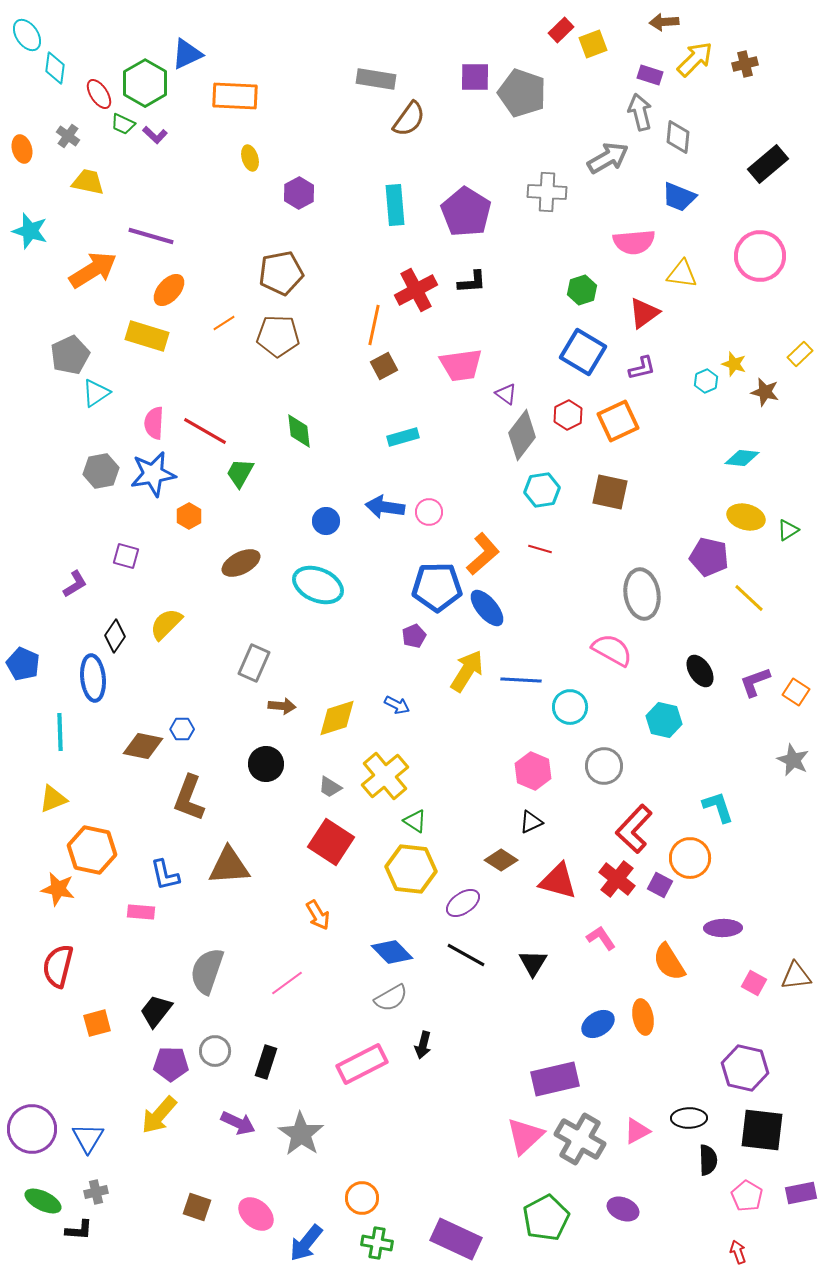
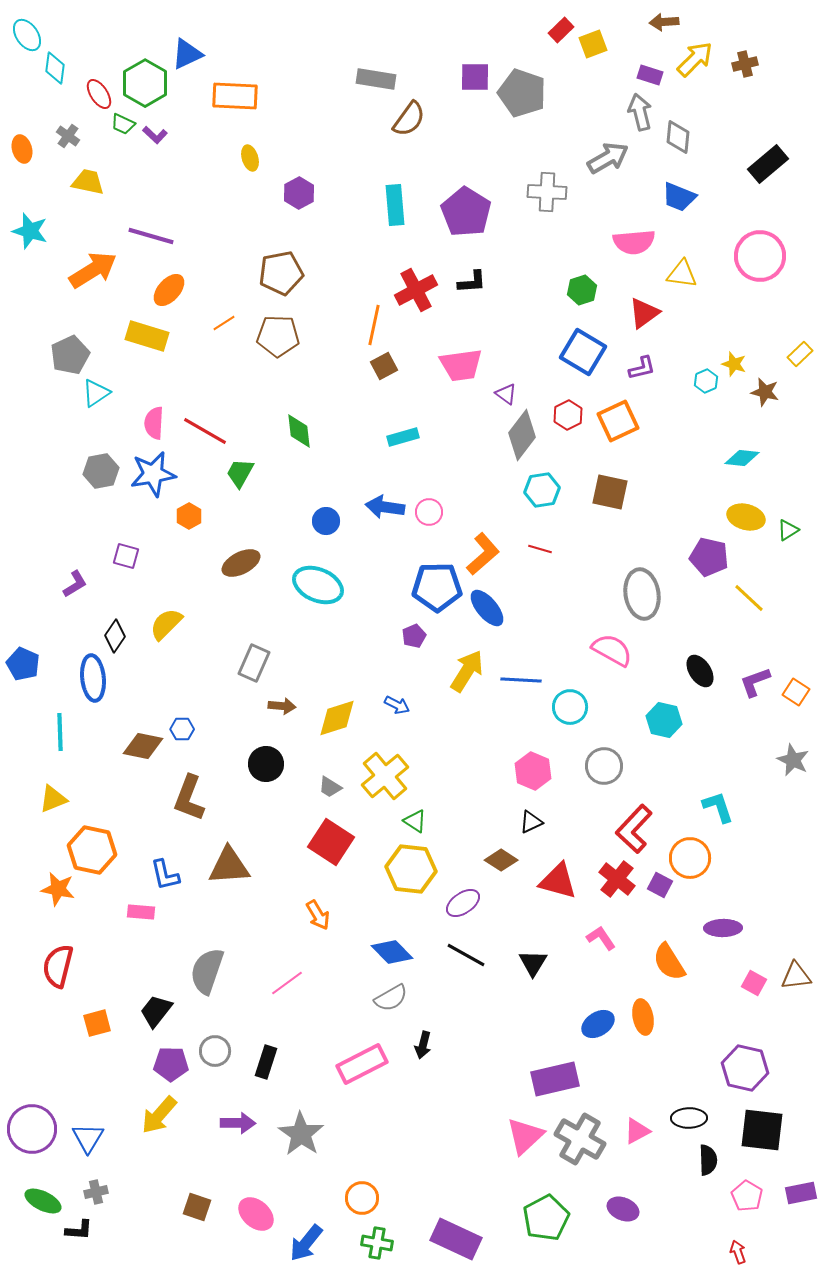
purple arrow at (238, 1123): rotated 24 degrees counterclockwise
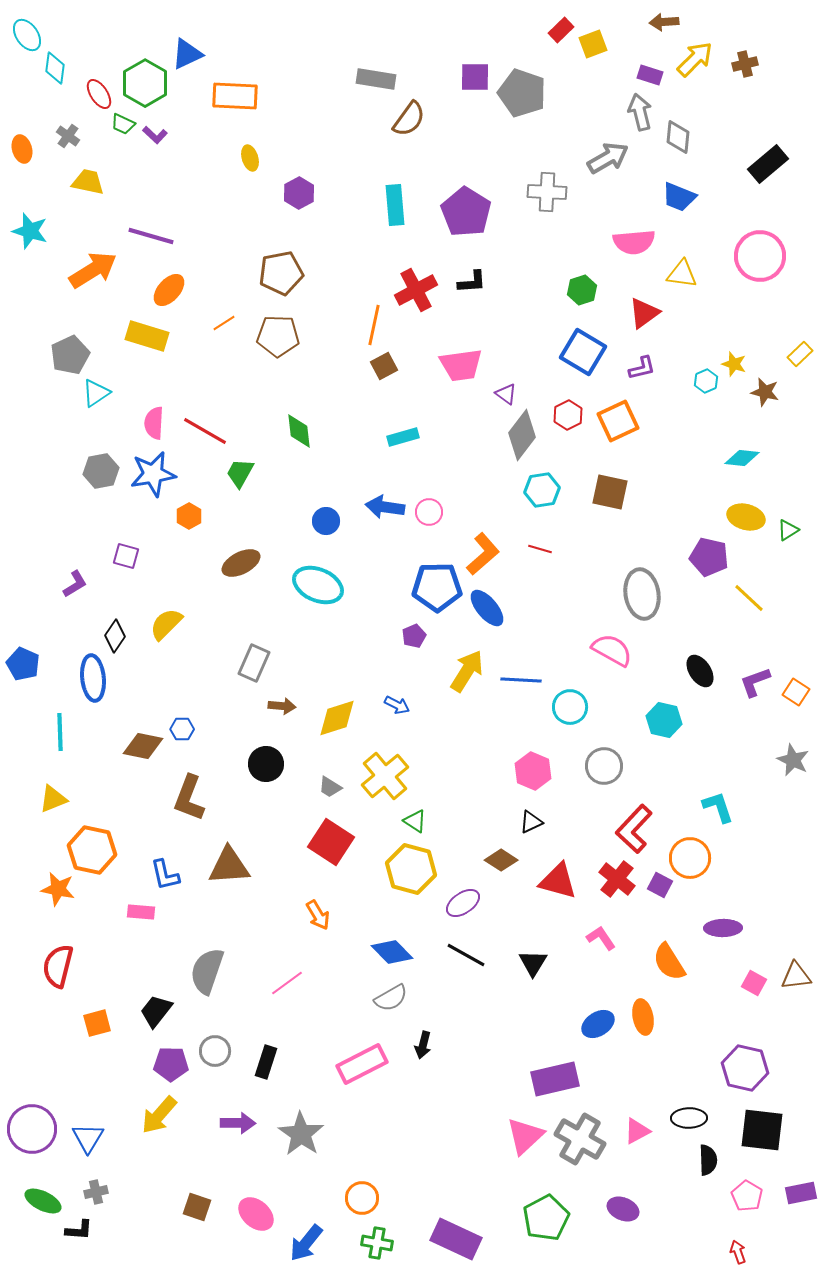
yellow hexagon at (411, 869): rotated 9 degrees clockwise
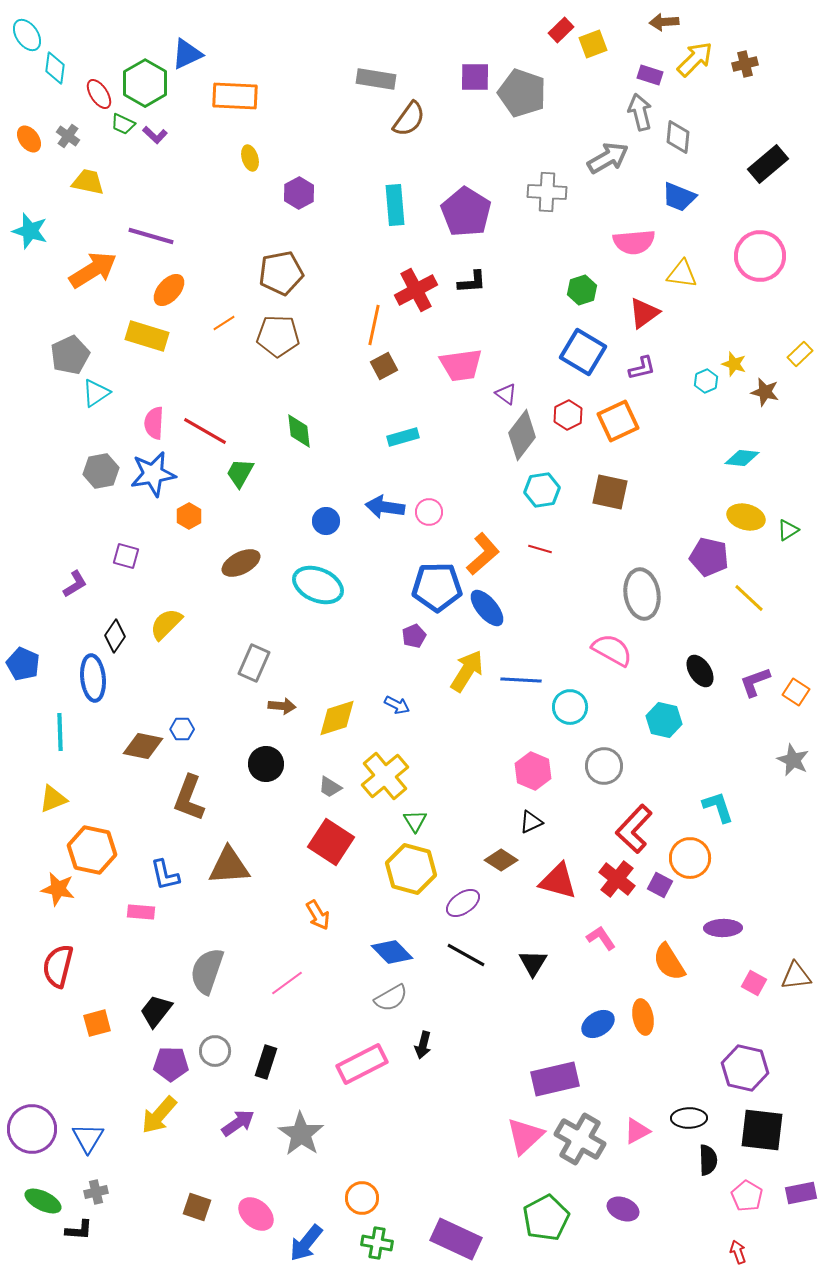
orange ellipse at (22, 149): moved 7 px right, 10 px up; rotated 20 degrees counterclockwise
green triangle at (415, 821): rotated 25 degrees clockwise
purple arrow at (238, 1123): rotated 36 degrees counterclockwise
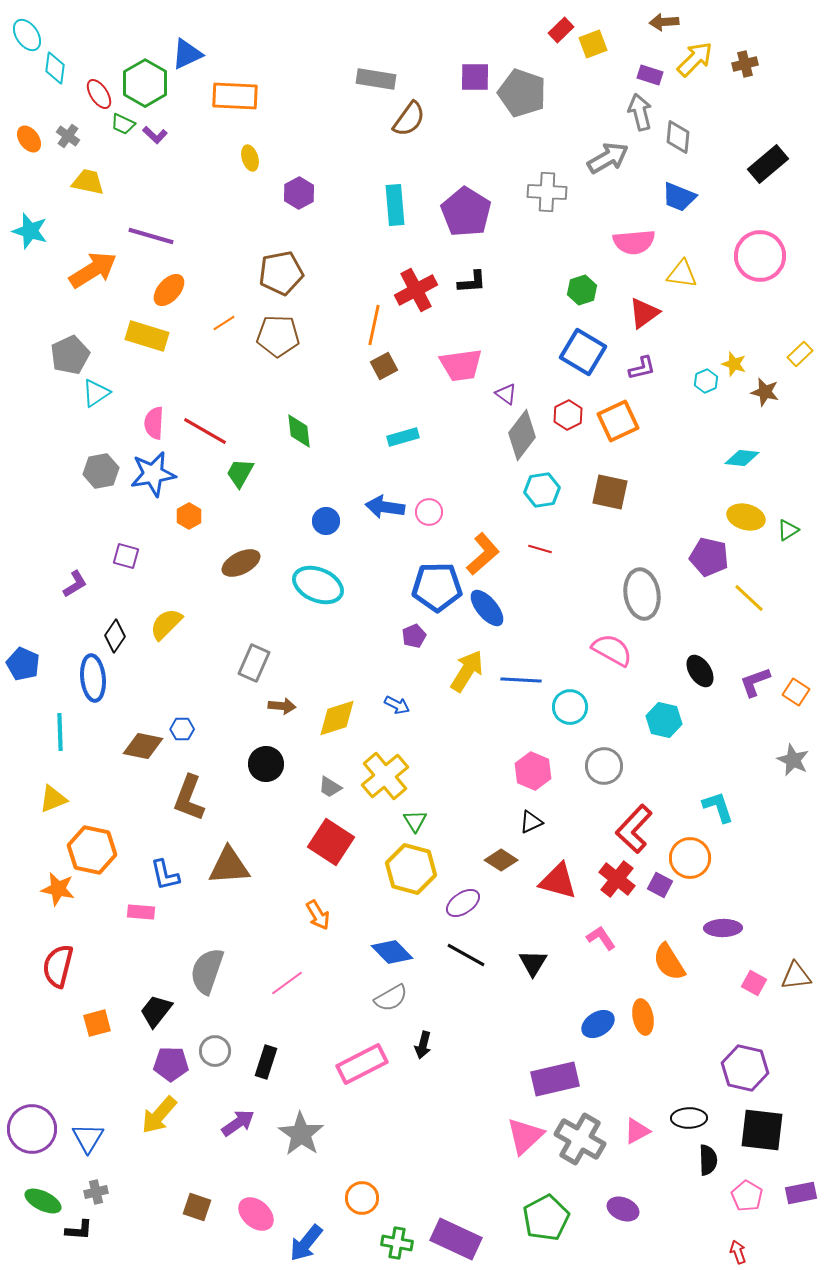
green cross at (377, 1243): moved 20 px right
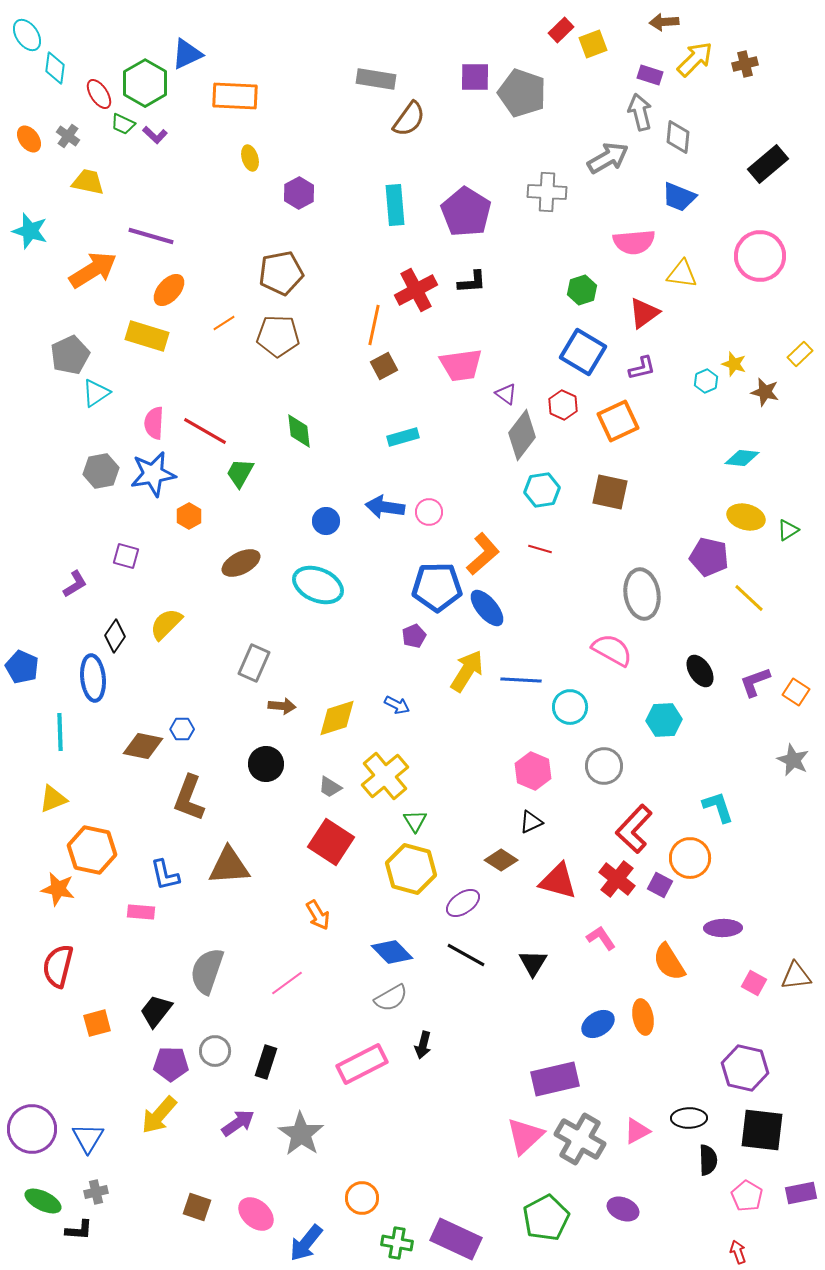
red hexagon at (568, 415): moved 5 px left, 10 px up; rotated 8 degrees counterclockwise
blue pentagon at (23, 664): moved 1 px left, 3 px down
cyan hexagon at (664, 720): rotated 16 degrees counterclockwise
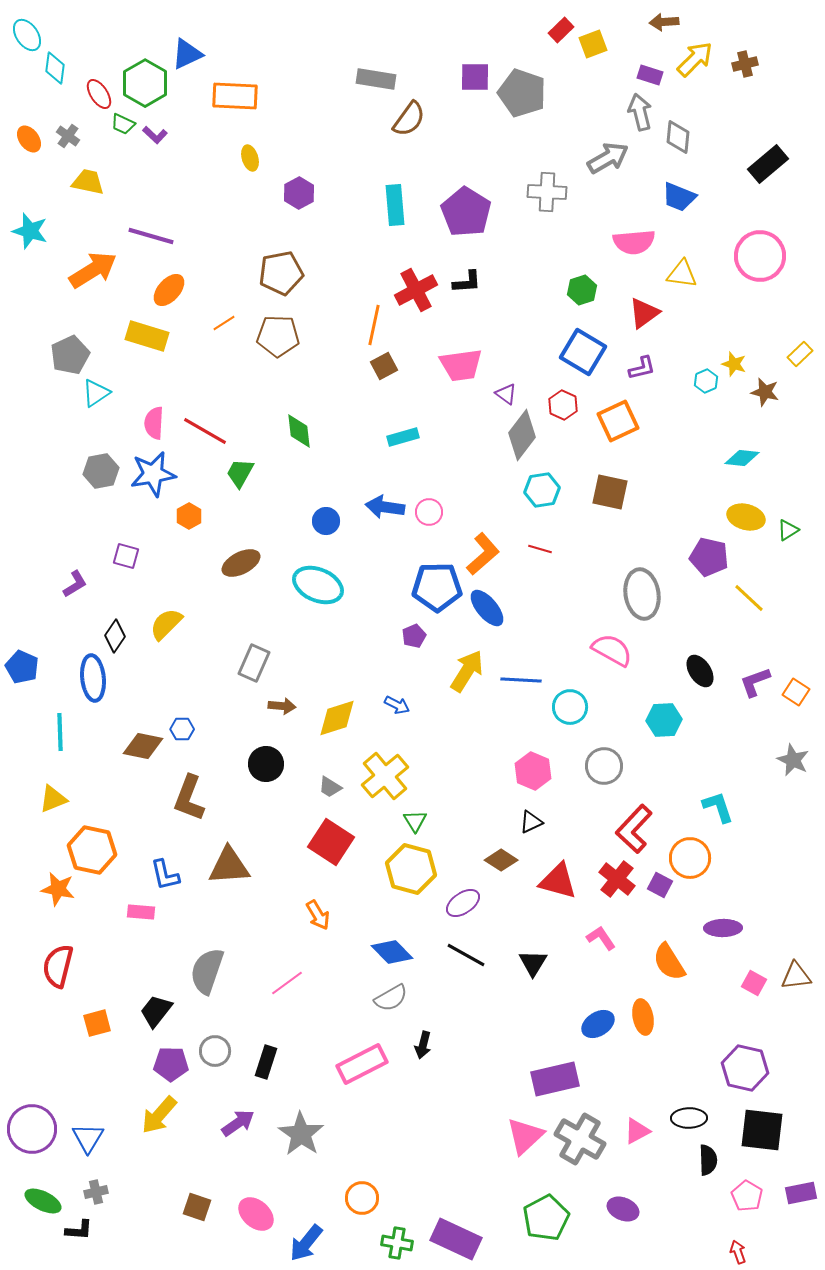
black L-shape at (472, 282): moved 5 px left
